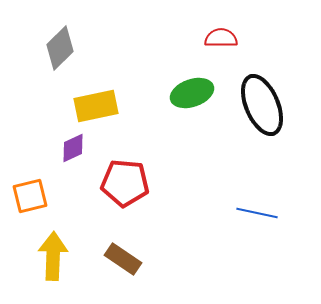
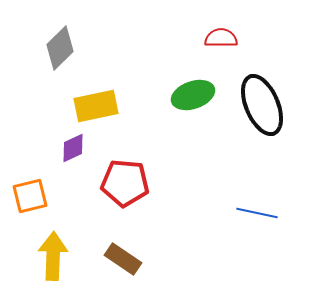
green ellipse: moved 1 px right, 2 px down
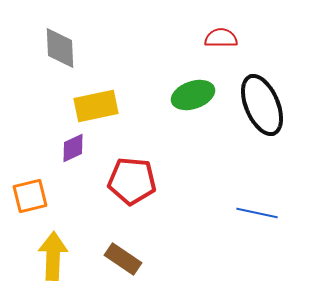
gray diamond: rotated 48 degrees counterclockwise
red pentagon: moved 7 px right, 2 px up
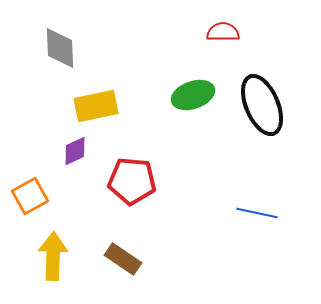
red semicircle: moved 2 px right, 6 px up
purple diamond: moved 2 px right, 3 px down
orange square: rotated 15 degrees counterclockwise
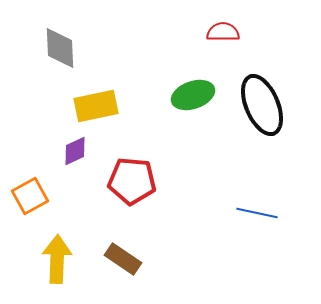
yellow arrow: moved 4 px right, 3 px down
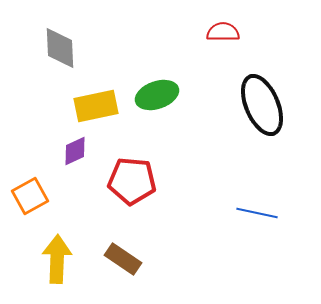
green ellipse: moved 36 px left
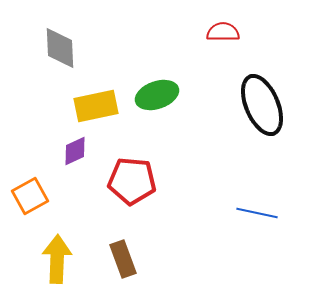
brown rectangle: rotated 36 degrees clockwise
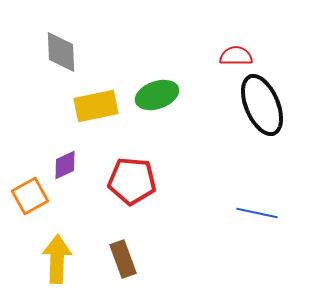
red semicircle: moved 13 px right, 24 px down
gray diamond: moved 1 px right, 4 px down
purple diamond: moved 10 px left, 14 px down
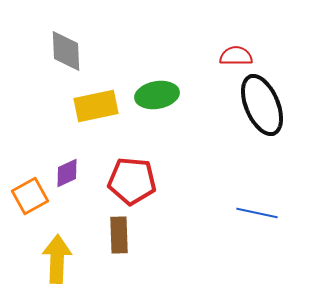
gray diamond: moved 5 px right, 1 px up
green ellipse: rotated 9 degrees clockwise
purple diamond: moved 2 px right, 8 px down
brown rectangle: moved 4 px left, 24 px up; rotated 18 degrees clockwise
